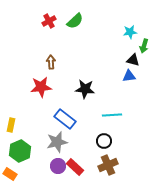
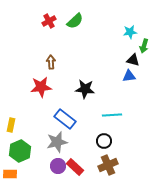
orange rectangle: rotated 32 degrees counterclockwise
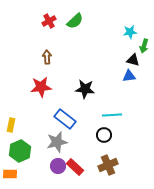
brown arrow: moved 4 px left, 5 px up
black circle: moved 6 px up
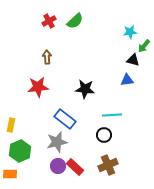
green arrow: rotated 24 degrees clockwise
blue triangle: moved 2 px left, 4 px down
red star: moved 3 px left
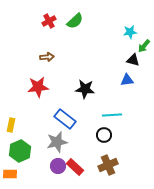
brown arrow: rotated 88 degrees clockwise
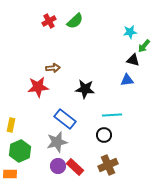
brown arrow: moved 6 px right, 11 px down
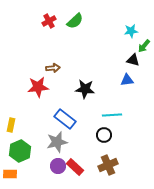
cyan star: moved 1 px right, 1 px up
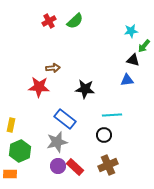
red star: moved 1 px right; rotated 10 degrees clockwise
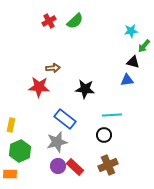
black triangle: moved 2 px down
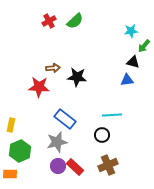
black star: moved 8 px left, 12 px up
black circle: moved 2 px left
